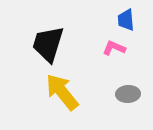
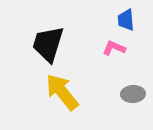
gray ellipse: moved 5 px right
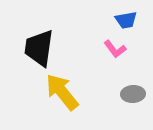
blue trapezoid: rotated 95 degrees counterclockwise
black trapezoid: moved 9 px left, 4 px down; rotated 9 degrees counterclockwise
pink L-shape: moved 1 px right, 1 px down; rotated 150 degrees counterclockwise
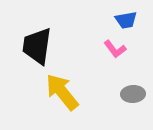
black trapezoid: moved 2 px left, 2 px up
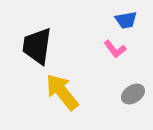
gray ellipse: rotated 30 degrees counterclockwise
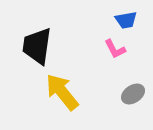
pink L-shape: rotated 10 degrees clockwise
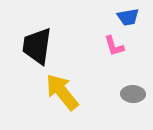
blue trapezoid: moved 2 px right, 3 px up
pink L-shape: moved 1 px left, 3 px up; rotated 10 degrees clockwise
gray ellipse: rotated 35 degrees clockwise
